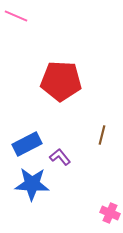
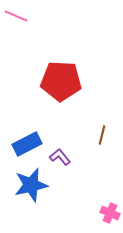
blue star: moved 1 px left, 1 px down; rotated 16 degrees counterclockwise
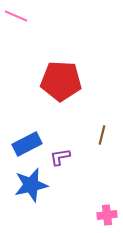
purple L-shape: rotated 60 degrees counterclockwise
pink cross: moved 3 px left, 2 px down; rotated 30 degrees counterclockwise
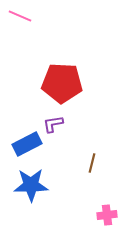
pink line: moved 4 px right
red pentagon: moved 1 px right, 2 px down
brown line: moved 10 px left, 28 px down
purple L-shape: moved 7 px left, 33 px up
blue star: rotated 12 degrees clockwise
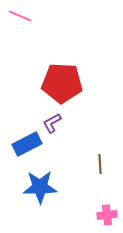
purple L-shape: moved 1 px left, 1 px up; rotated 20 degrees counterclockwise
brown line: moved 8 px right, 1 px down; rotated 18 degrees counterclockwise
blue star: moved 9 px right, 2 px down
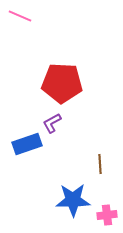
blue rectangle: rotated 8 degrees clockwise
blue star: moved 33 px right, 13 px down
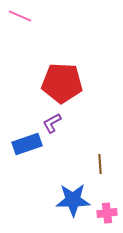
pink cross: moved 2 px up
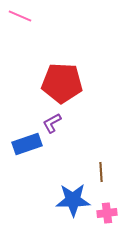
brown line: moved 1 px right, 8 px down
